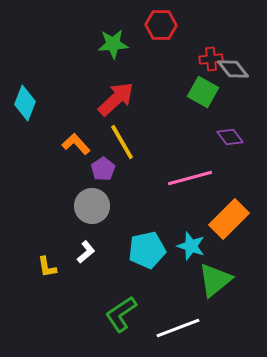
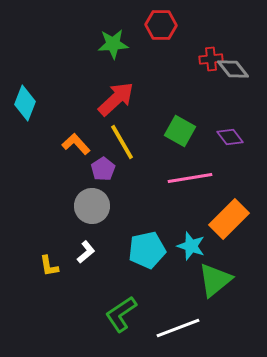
green square: moved 23 px left, 39 px down
pink line: rotated 6 degrees clockwise
yellow L-shape: moved 2 px right, 1 px up
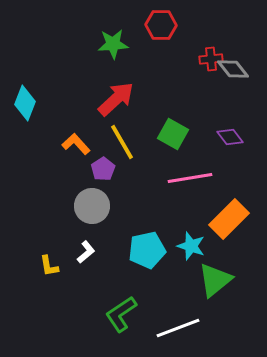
green square: moved 7 px left, 3 px down
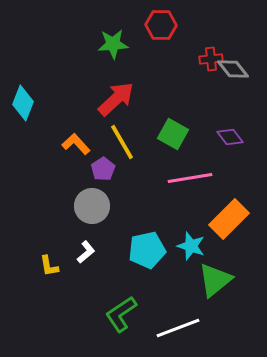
cyan diamond: moved 2 px left
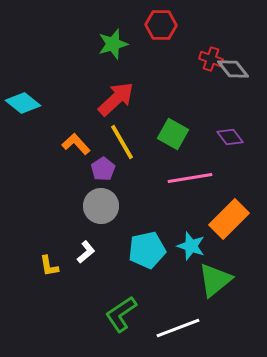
green star: rotated 12 degrees counterclockwise
red cross: rotated 25 degrees clockwise
cyan diamond: rotated 72 degrees counterclockwise
gray circle: moved 9 px right
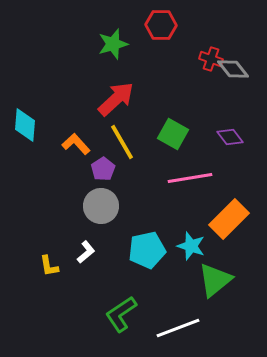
cyan diamond: moved 2 px right, 22 px down; rotated 56 degrees clockwise
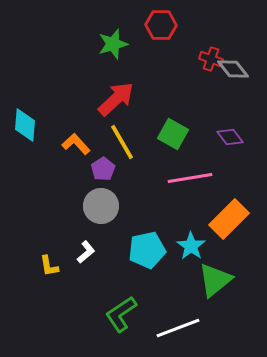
cyan star: rotated 16 degrees clockwise
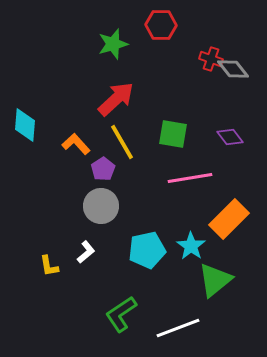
green square: rotated 20 degrees counterclockwise
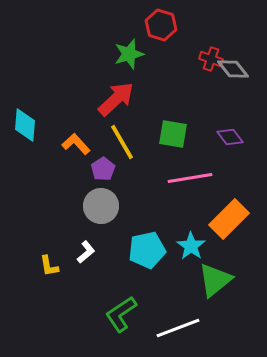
red hexagon: rotated 16 degrees clockwise
green star: moved 16 px right, 10 px down
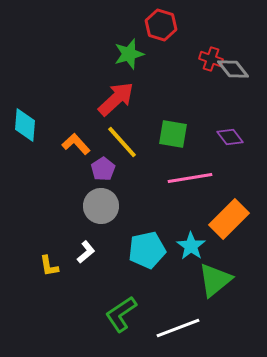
yellow line: rotated 12 degrees counterclockwise
